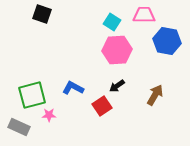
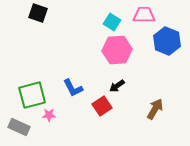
black square: moved 4 px left, 1 px up
blue hexagon: rotated 12 degrees clockwise
blue L-shape: rotated 145 degrees counterclockwise
brown arrow: moved 14 px down
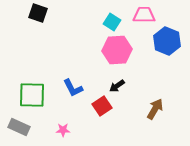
green square: rotated 16 degrees clockwise
pink star: moved 14 px right, 15 px down
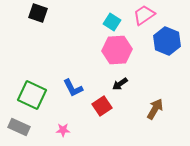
pink trapezoid: rotated 35 degrees counterclockwise
black arrow: moved 3 px right, 2 px up
green square: rotated 24 degrees clockwise
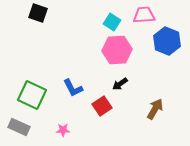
pink trapezoid: rotated 30 degrees clockwise
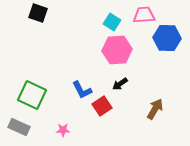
blue hexagon: moved 3 px up; rotated 20 degrees counterclockwise
blue L-shape: moved 9 px right, 2 px down
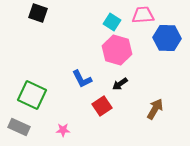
pink trapezoid: moved 1 px left
pink hexagon: rotated 20 degrees clockwise
blue L-shape: moved 11 px up
